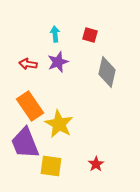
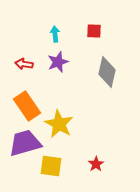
red square: moved 4 px right, 4 px up; rotated 14 degrees counterclockwise
red arrow: moved 4 px left
orange rectangle: moved 3 px left
purple trapezoid: rotated 96 degrees clockwise
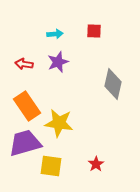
cyan arrow: rotated 91 degrees clockwise
gray diamond: moved 6 px right, 12 px down
yellow star: moved 1 px up; rotated 20 degrees counterclockwise
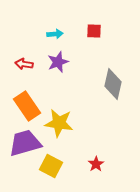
yellow square: rotated 20 degrees clockwise
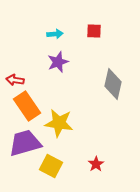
red arrow: moved 9 px left, 16 px down
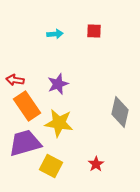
purple star: moved 22 px down
gray diamond: moved 7 px right, 28 px down
